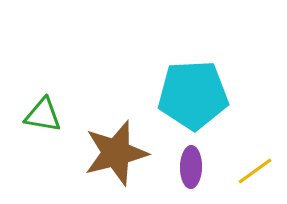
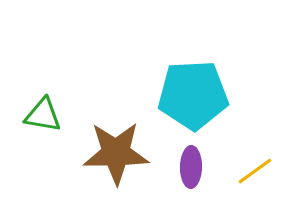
brown star: rotated 14 degrees clockwise
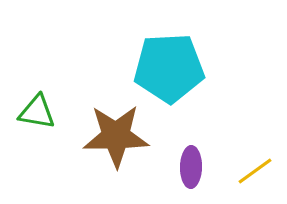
cyan pentagon: moved 24 px left, 27 px up
green triangle: moved 6 px left, 3 px up
brown star: moved 17 px up
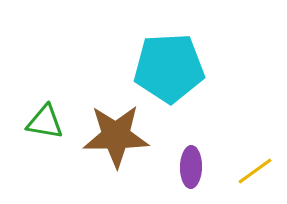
green triangle: moved 8 px right, 10 px down
